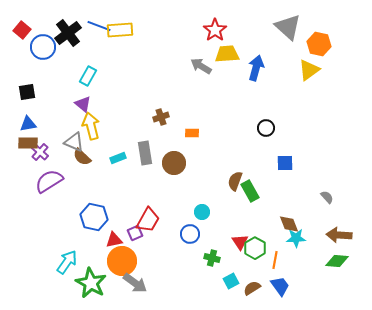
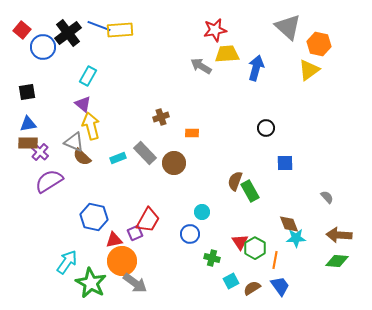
red star at (215, 30): rotated 25 degrees clockwise
gray rectangle at (145, 153): rotated 35 degrees counterclockwise
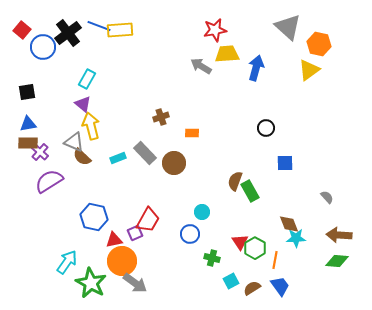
cyan rectangle at (88, 76): moved 1 px left, 3 px down
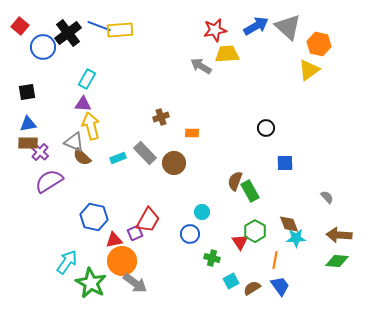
red square at (22, 30): moved 2 px left, 4 px up
blue arrow at (256, 68): moved 42 px up; rotated 45 degrees clockwise
purple triangle at (83, 104): rotated 36 degrees counterclockwise
green hexagon at (255, 248): moved 17 px up
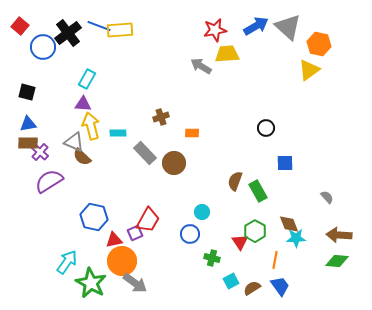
black square at (27, 92): rotated 24 degrees clockwise
cyan rectangle at (118, 158): moved 25 px up; rotated 21 degrees clockwise
green rectangle at (250, 191): moved 8 px right
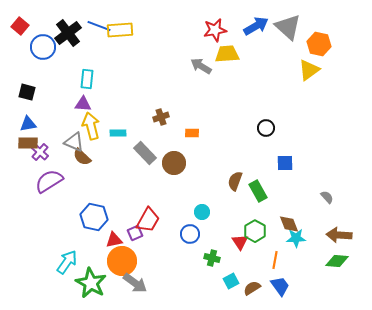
cyan rectangle at (87, 79): rotated 24 degrees counterclockwise
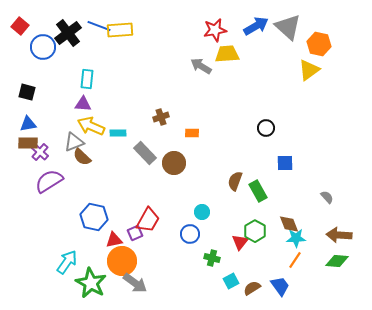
yellow arrow at (91, 126): rotated 52 degrees counterclockwise
gray triangle at (74, 142): rotated 45 degrees counterclockwise
red triangle at (240, 242): rotated 12 degrees clockwise
orange line at (275, 260): moved 20 px right; rotated 24 degrees clockwise
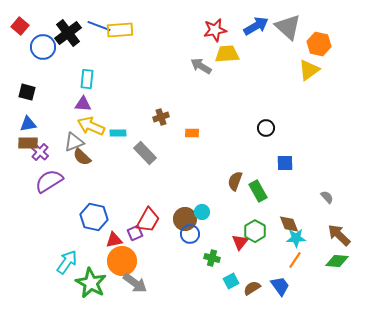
brown circle at (174, 163): moved 11 px right, 56 px down
brown arrow at (339, 235): rotated 40 degrees clockwise
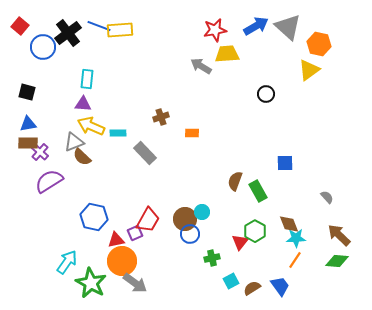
black circle at (266, 128): moved 34 px up
red triangle at (114, 240): moved 2 px right
green cross at (212, 258): rotated 28 degrees counterclockwise
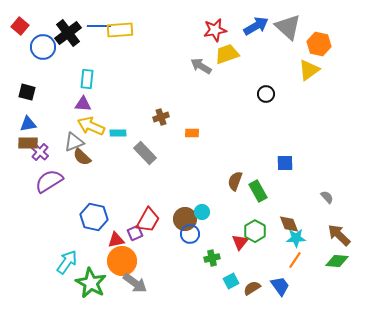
blue line at (99, 26): rotated 20 degrees counterclockwise
yellow trapezoid at (227, 54): rotated 15 degrees counterclockwise
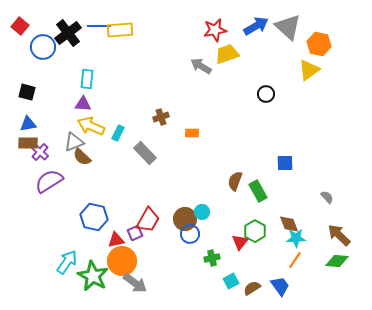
cyan rectangle at (118, 133): rotated 63 degrees counterclockwise
green star at (91, 283): moved 2 px right, 7 px up
